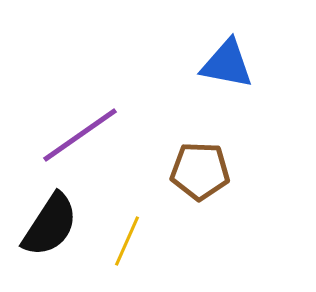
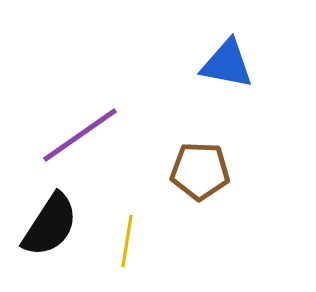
yellow line: rotated 15 degrees counterclockwise
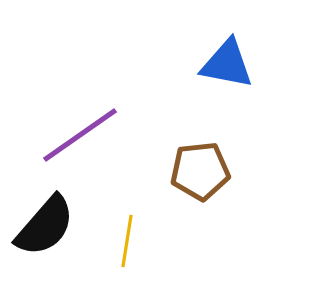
brown pentagon: rotated 8 degrees counterclockwise
black semicircle: moved 5 px left, 1 px down; rotated 8 degrees clockwise
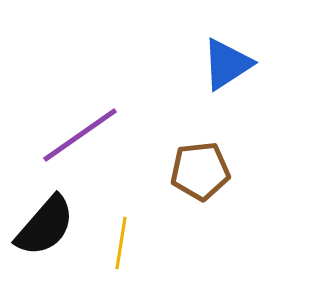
blue triangle: rotated 44 degrees counterclockwise
yellow line: moved 6 px left, 2 px down
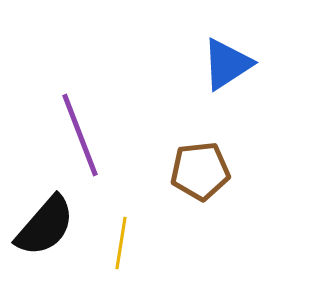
purple line: rotated 76 degrees counterclockwise
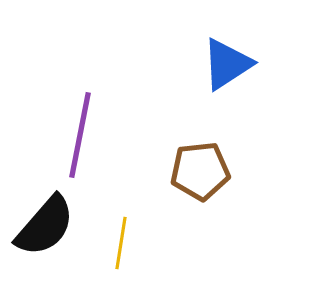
purple line: rotated 32 degrees clockwise
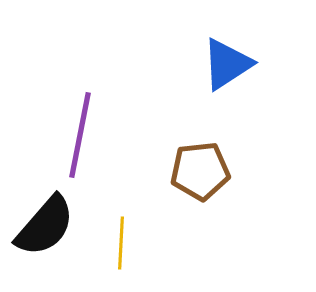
yellow line: rotated 6 degrees counterclockwise
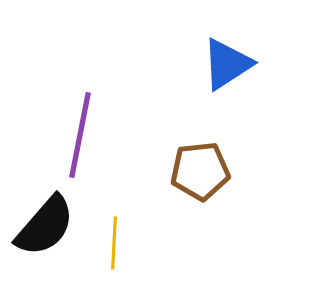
yellow line: moved 7 px left
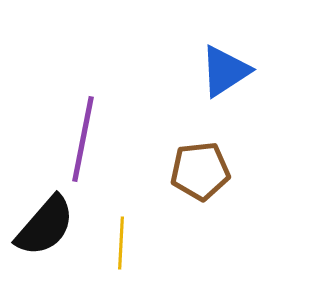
blue triangle: moved 2 px left, 7 px down
purple line: moved 3 px right, 4 px down
yellow line: moved 7 px right
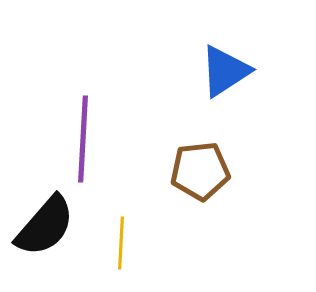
purple line: rotated 8 degrees counterclockwise
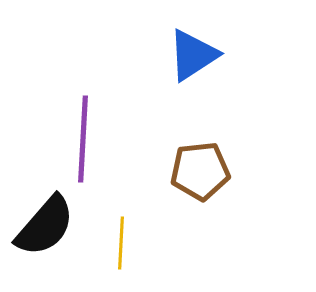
blue triangle: moved 32 px left, 16 px up
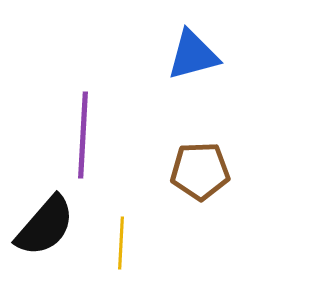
blue triangle: rotated 18 degrees clockwise
purple line: moved 4 px up
brown pentagon: rotated 4 degrees clockwise
